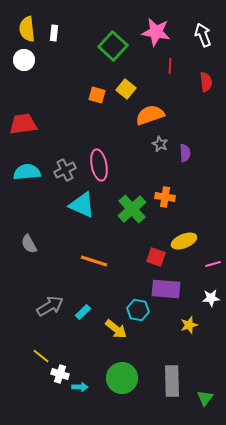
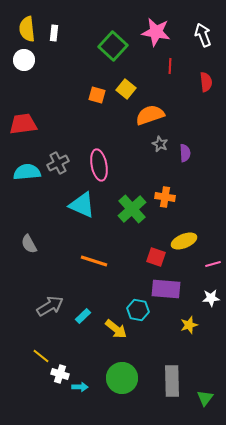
gray cross: moved 7 px left, 7 px up
cyan rectangle: moved 4 px down
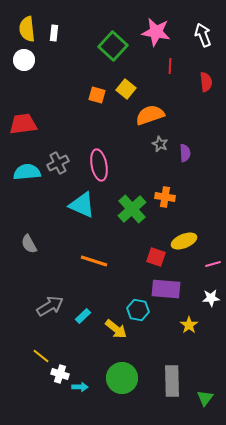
yellow star: rotated 18 degrees counterclockwise
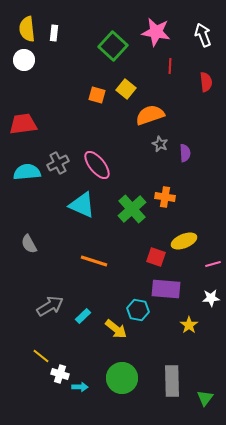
pink ellipse: moved 2 px left; rotated 28 degrees counterclockwise
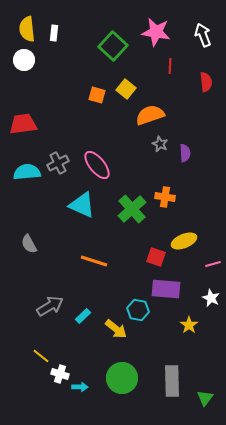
white star: rotated 30 degrees clockwise
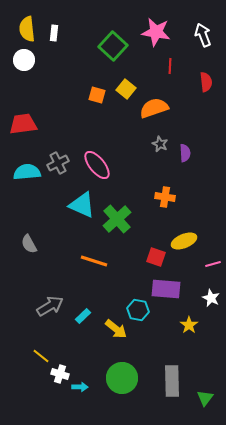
orange semicircle: moved 4 px right, 7 px up
green cross: moved 15 px left, 10 px down
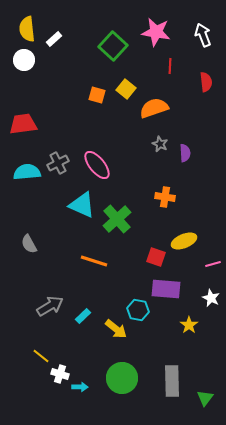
white rectangle: moved 6 px down; rotated 42 degrees clockwise
